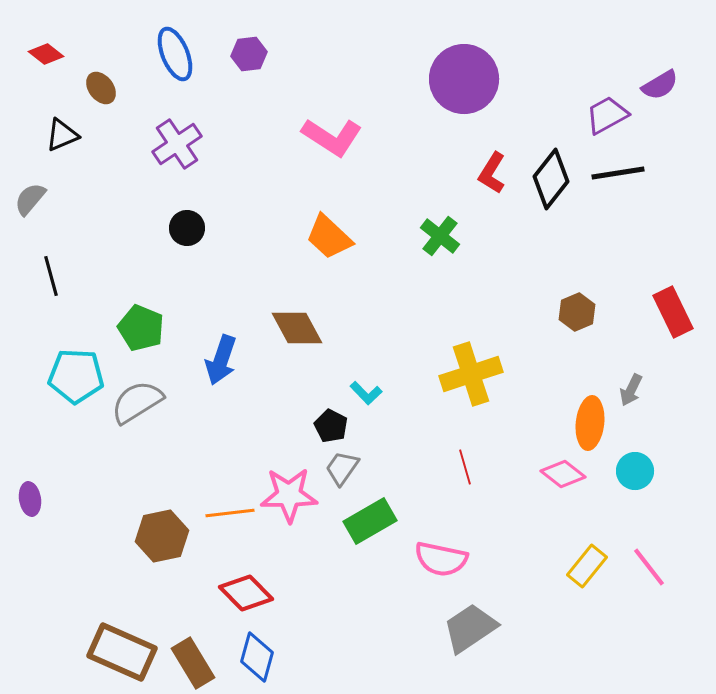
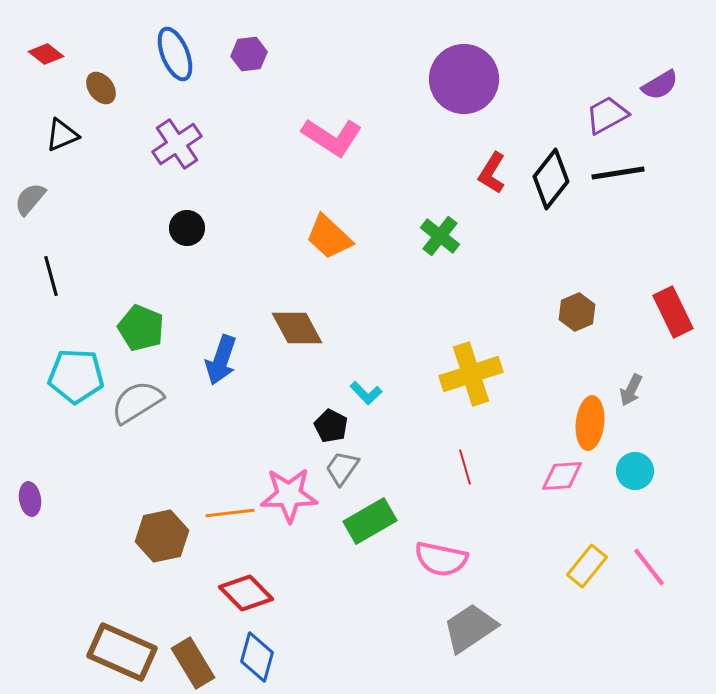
pink diamond at (563, 474): moved 1 px left, 2 px down; rotated 42 degrees counterclockwise
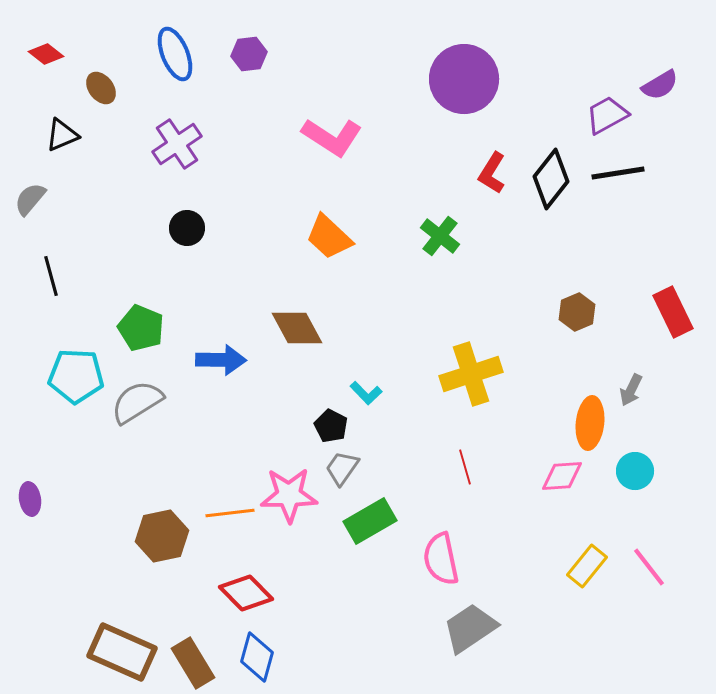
blue arrow at (221, 360): rotated 108 degrees counterclockwise
pink semicircle at (441, 559): rotated 66 degrees clockwise
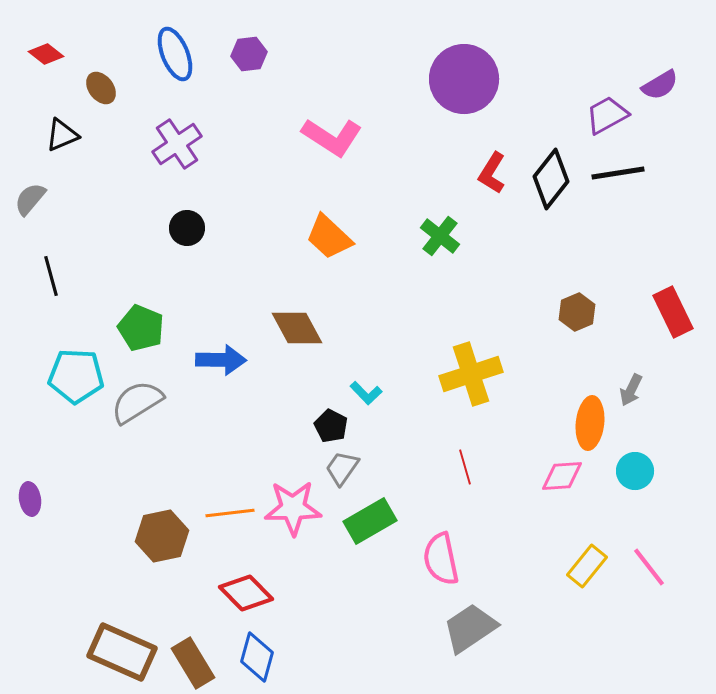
pink star at (289, 495): moved 4 px right, 13 px down
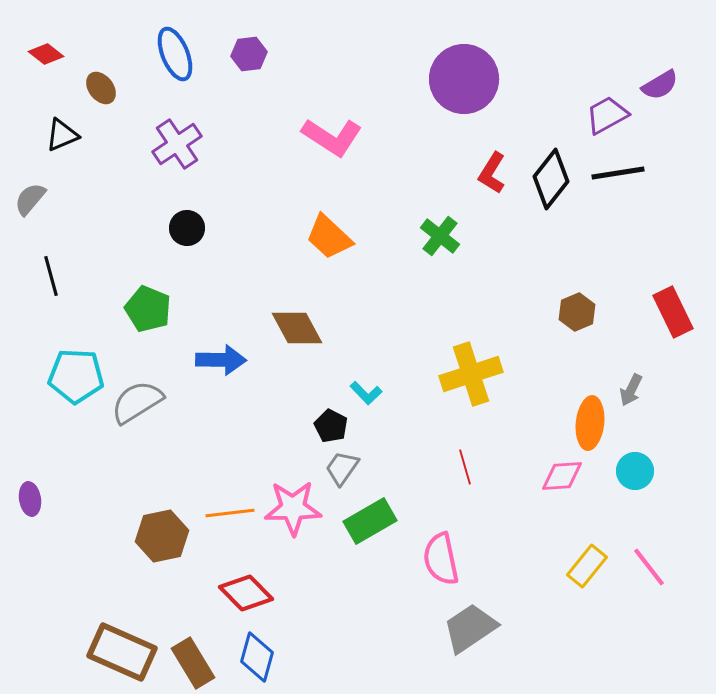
green pentagon at (141, 328): moved 7 px right, 19 px up
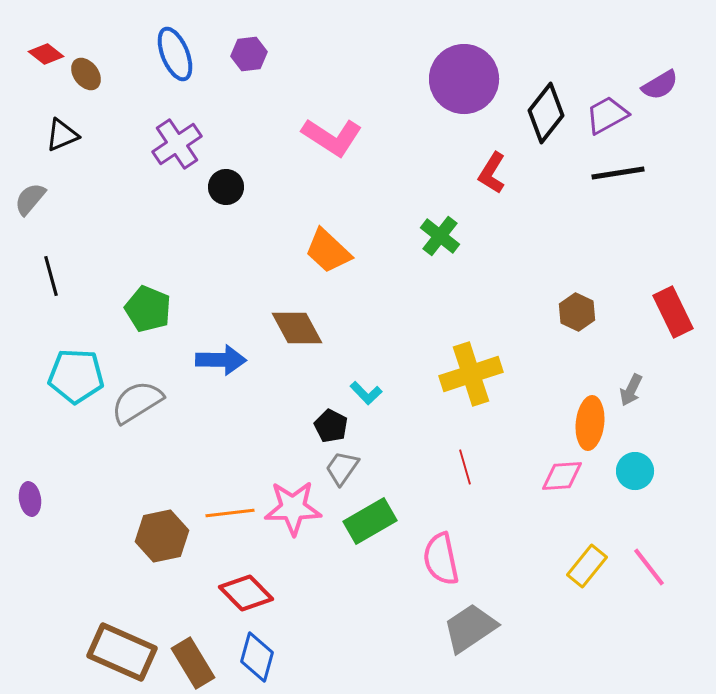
brown ellipse at (101, 88): moved 15 px left, 14 px up
black diamond at (551, 179): moved 5 px left, 66 px up
black circle at (187, 228): moved 39 px right, 41 px up
orange trapezoid at (329, 237): moved 1 px left, 14 px down
brown hexagon at (577, 312): rotated 12 degrees counterclockwise
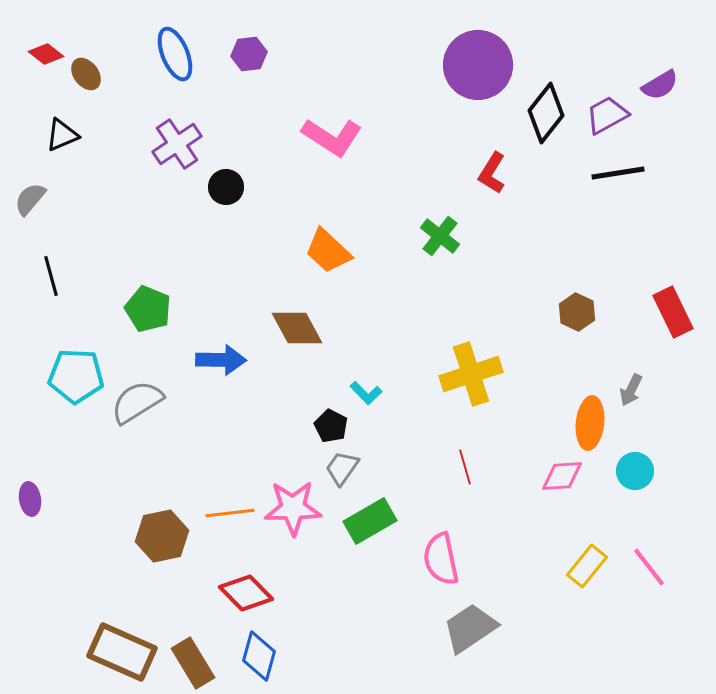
purple circle at (464, 79): moved 14 px right, 14 px up
blue diamond at (257, 657): moved 2 px right, 1 px up
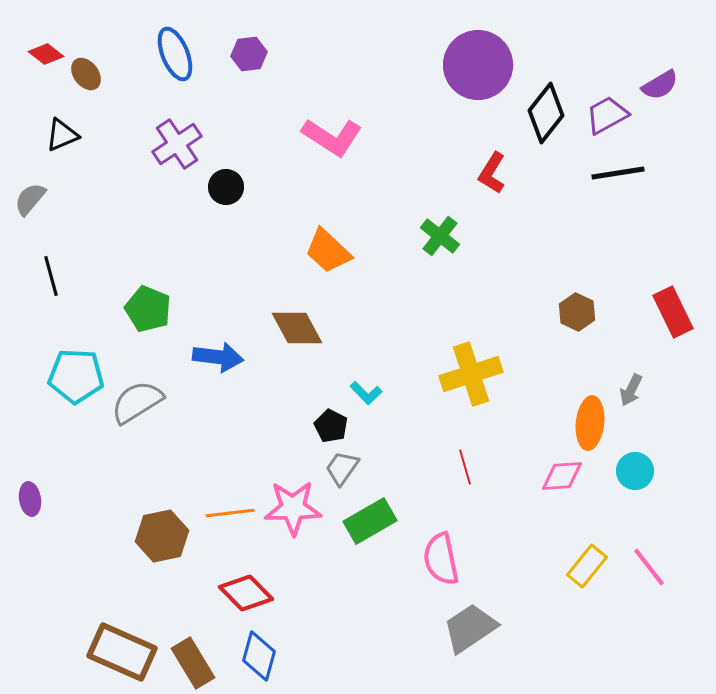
blue arrow at (221, 360): moved 3 px left, 3 px up; rotated 6 degrees clockwise
